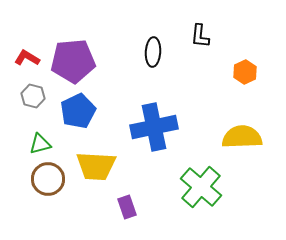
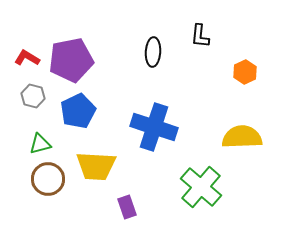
purple pentagon: moved 2 px left, 1 px up; rotated 6 degrees counterclockwise
blue cross: rotated 30 degrees clockwise
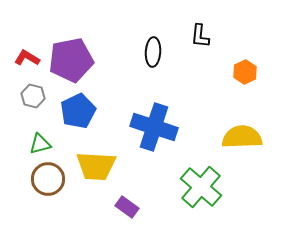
purple rectangle: rotated 35 degrees counterclockwise
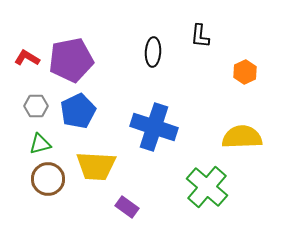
gray hexagon: moved 3 px right, 10 px down; rotated 15 degrees counterclockwise
green cross: moved 6 px right
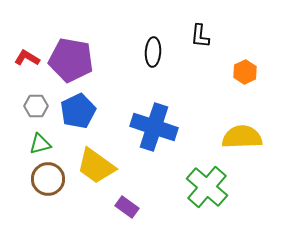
purple pentagon: rotated 21 degrees clockwise
yellow trapezoid: rotated 33 degrees clockwise
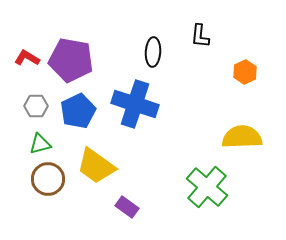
blue cross: moved 19 px left, 23 px up
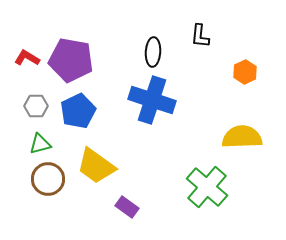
blue cross: moved 17 px right, 4 px up
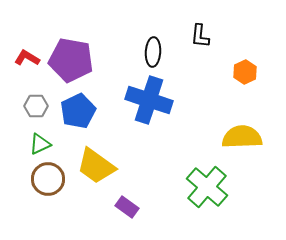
blue cross: moved 3 px left
green triangle: rotated 10 degrees counterclockwise
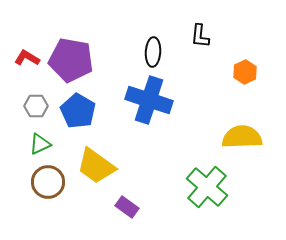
blue pentagon: rotated 16 degrees counterclockwise
brown circle: moved 3 px down
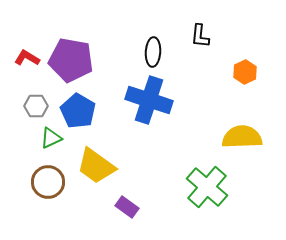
green triangle: moved 11 px right, 6 px up
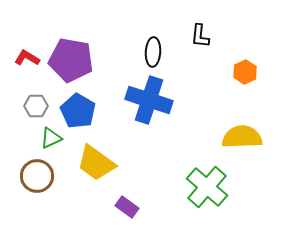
yellow trapezoid: moved 3 px up
brown circle: moved 11 px left, 6 px up
